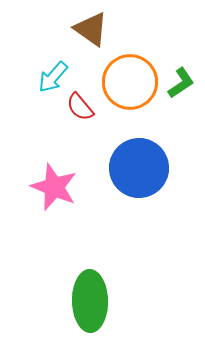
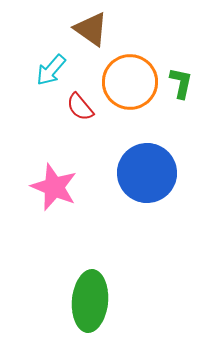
cyan arrow: moved 2 px left, 7 px up
green L-shape: rotated 44 degrees counterclockwise
blue circle: moved 8 px right, 5 px down
green ellipse: rotated 6 degrees clockwise
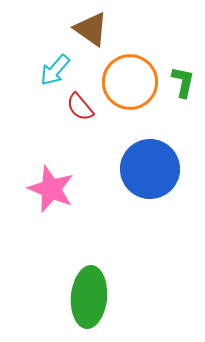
cyan arrow: moved 4 px right
green L-shape: moved 2 px right, 1 px up
blue circle: moved 3 px right, 4 px up
pink star: moved 3 px left, 2 px down
green ellipse: moved 1 px left, 4 px up
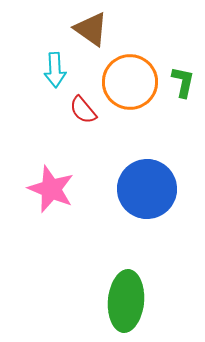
cyan arrow: rotated 44 degrees counterclockwise
red semicircle: moved 3 px right, 3 px down
blue circle: moved 3 px left, 20 px down
green ellipse: moved 37 px right, 4 px down
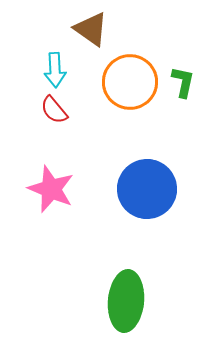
red semicircle: moved 29 px left
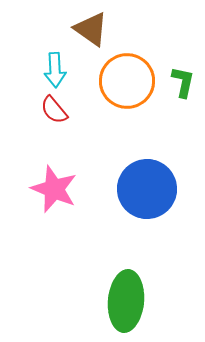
orange circle: moved 3 px left, 1 px up
pink star: moved 3 px right
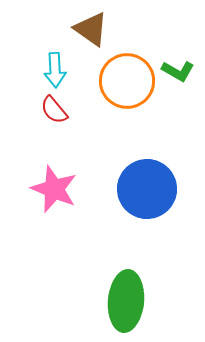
green L-shape: moved 5 px left, 11 px up; rotated 108 degrees clockwise
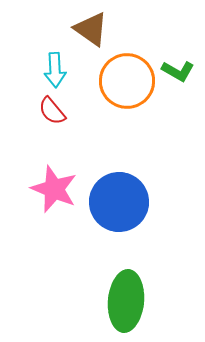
red semicircle: moved 2 px left, 1 px down
blue circle: moved 28 px left, 13 px down
